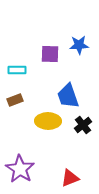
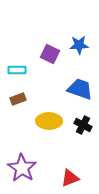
purple square: rotated 24 degrees clockwise
blue trapezoid: moved 12 px right, 7 px up; rotated 128 degrees clockwise
brown rectangle: moved 3 px right, 1 px up
yellow ellipse: moved 1 px right
black cross: rotated 24 degrees counterclockwise
purple star: moved 2 px right, 1 px up
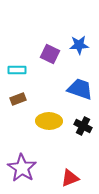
black cross: moved 1 px down
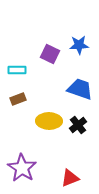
black cross: moved 5 px left, 1 px up; rotated 24 degrees clockwise
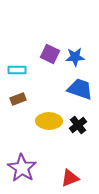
blue star: moved 4 px left, 12 px down
